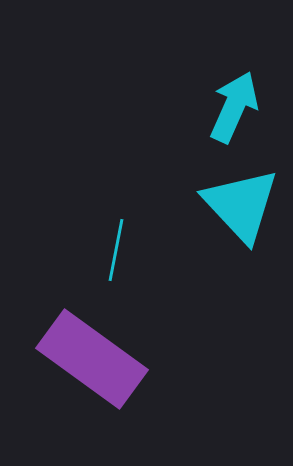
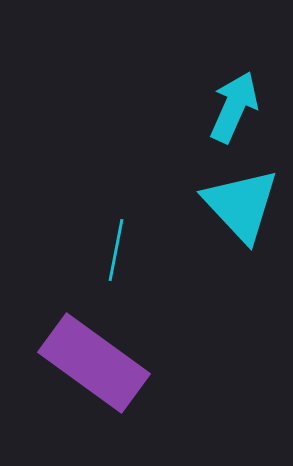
purple rectangle: moved 2 px right, 4 px down
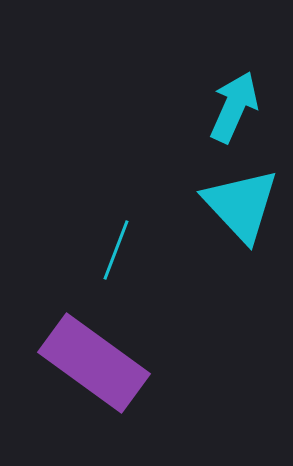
cyan line: rotated 10 degrees clockwise
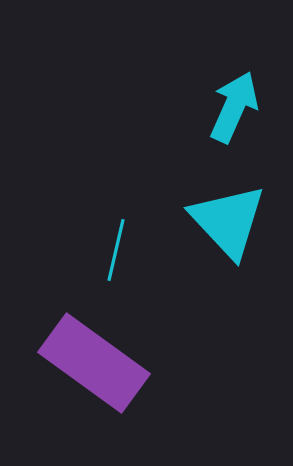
cyan triangle: moved 13 px left, 16 px down
cyan line: rotated 8 degrees counterclockwise
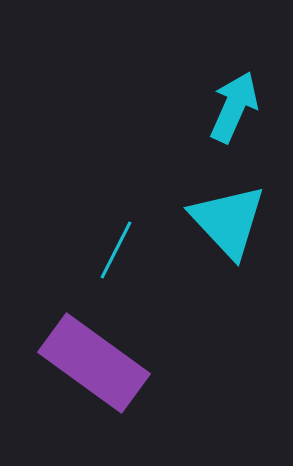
cyan line: rotated 14 degrees clockwise
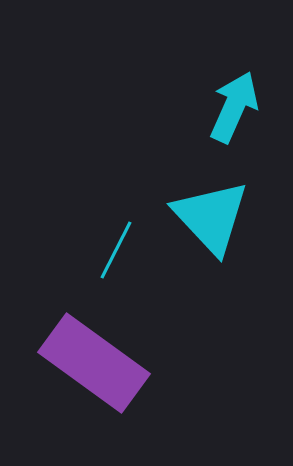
cyan triangle: moved 17 px left, 4 px up
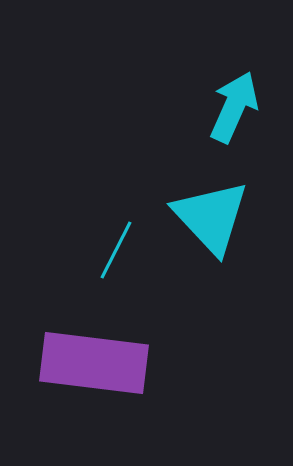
purple rectangle: rotated 29 degrees counterclockwise
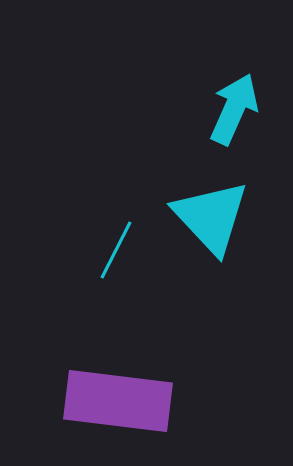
cyan arrow: moved 2 px down
purple rectangle: moved 24 px right, 38 px down
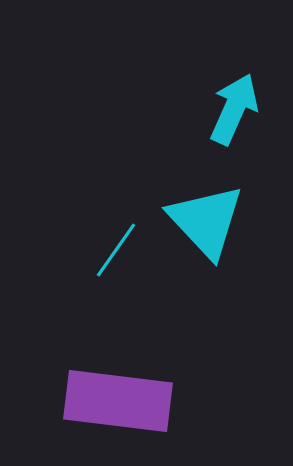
cyan triangle: moved 5 px left, 4 px down
cyan line: rotated 8 degrees clockwise
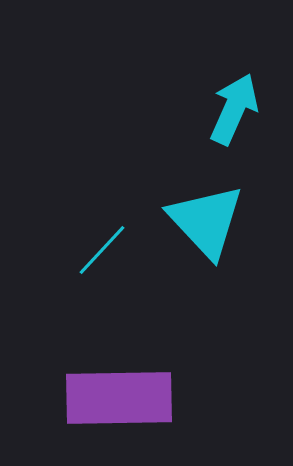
cyan line: moved 14 px left; rotated 8 degrees clockwise
purple rectangle: moved 1 px right, 3 px up; rotated 8 degrees counterclockwise
